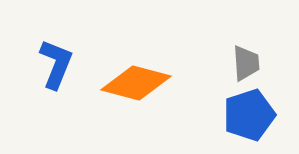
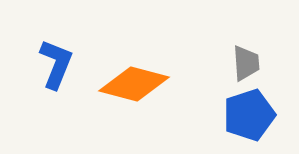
orange diamond: moved 2 px left, 1 px down
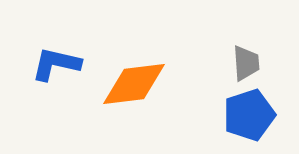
blue L-shape: rotated 99 degrees counterclockwise
orange diamond: rotated 22 degrees counterclockwise
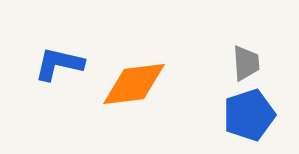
blue L-shape: moved 3 px right
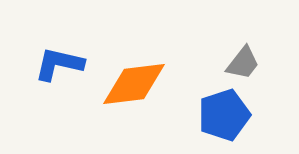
gray trapezoid: moved 3 px left; rotated 42 degrees clockwise
blue pentagon: moved 25 px left
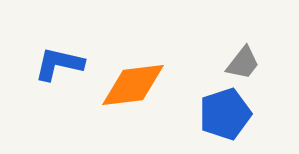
orange diamond: moved 1 px left, 1 px down
blue pentagon: moved 1 px right, 1 px up
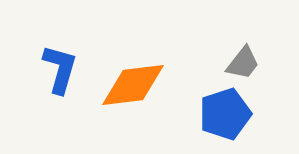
blue L-shape: moved 1 px right, 5 px down; rotated 93 degrees clockwise
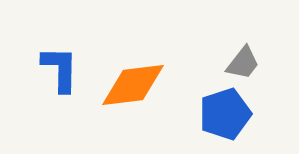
blue L-shape: rotated 15 degrees counterclockwise
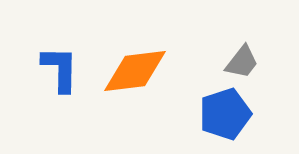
gray trapezoid: moved 1 px left, 1 px up
orange diamond: moved 2 px right, 14 px up
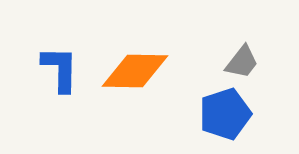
orange diamond: rotated 8 degrees clockwise
